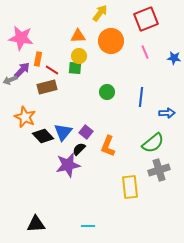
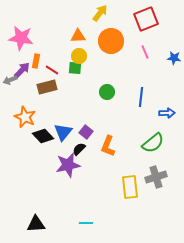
orange rectangle: moved 2 px left, 2 px down
gray cross: moved 3 px left, 7 px down
cyan line: moved 2 px left, 3 px up
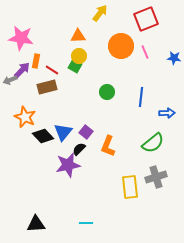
orange circle: moved 10 px right, 5 px down
green square: moved 2 px up; rotated 24 degrees clockwise
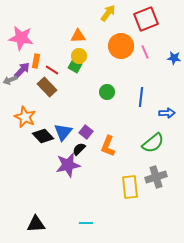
yellow arrow: moved 8 px right
brown rectangle: rotated 60 degrees clockwise
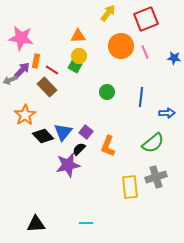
orange star: moved 2 px up; rotated 15 degrees clockwise
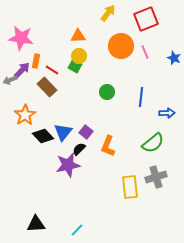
blue star: rotated 16 degrees clockwise
cyan line: moved 9 px left, 7 px down; rotated 48 degrees counterclockwise
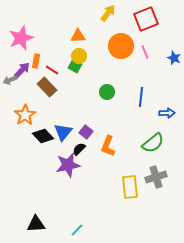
pink star: rotated 30 degrees counterclockwise
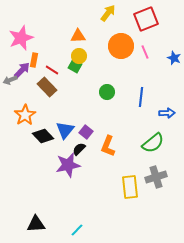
orange rectangle: moved 2 px left, 1 px up
blue triangle: moved 2 px right, 2 px up
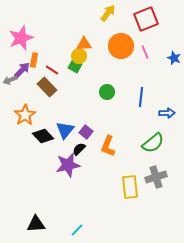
orange triangle: moved 6 px right, 8 px down
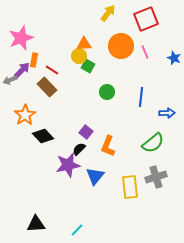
green square: moved 13 px right
blue triangle: moved 30 px right, 46 px down
